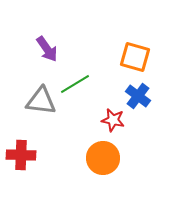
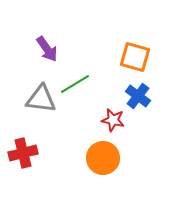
gray triangle: moved 2 px up
red cross: moved 2 px right, 2 px up; rotated 16 degrees counterclockwise
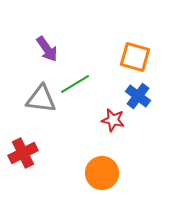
red cross: rotated 12 degrees counterclockwise
orange circle: moved 1 px left, 15 px down
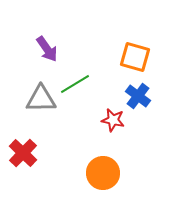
gray triangle: rotated 8 degrees counterclockwise
red cross: rotated 20 degrees counterclockwise
orange circle: moved 1 px right
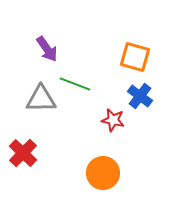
green line: rotated 52 degrees clockwise
blue cross: moved 2 px right
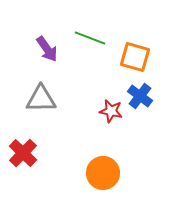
green line: moved 15 px right, 46 px up
red star: moved 2 px left, 9 px up
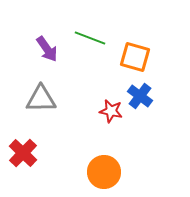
orange circle: moved 1 px right, 1 px up
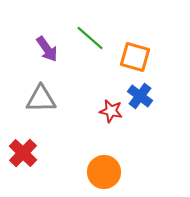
green line: rotated 20 degrees clockwise
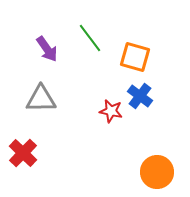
green line: rotated 12 degrees clockwise
orange circle: moved 53 px right
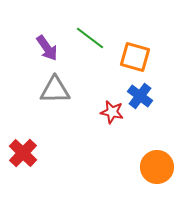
green line: rotated 16 degrees counterclockwise
purple arrow: moved 1 px up
gray triangle: moved 14 px right, 9 px up
red star: moved 1 px right, 1 px down
orange circle: moved 5 px up
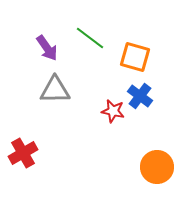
red star: moved 1 px right, 1 px up
red cross: rotated 16 degrees clockwise
